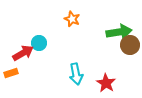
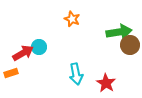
cyan circle: moved 4 px down
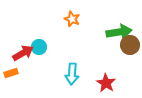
cyan arrow: moved 4 px left; rotated 15 degrees clockwise
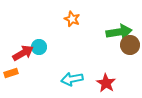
cyan arrow: moved 5 px down; rotated 75 degrees clockwise
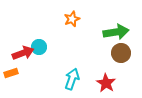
orange star: rotated 28 degrees clockwise
green arrow: moved 3 px left
brown circle: moved 9 px left, 8 px down
red arrow: rotated 10 degrees clockwise
cyan arrow: rotated 120 degrees clockwise
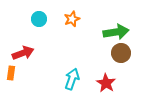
cyan circle: moved 28 px up
orange rectangle: rotated 64 degrees counterclockwise
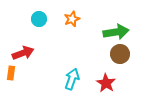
brown circle: moved 1 px left, 1 px down
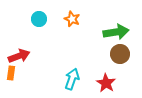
orange star: rotated 28 degrees counterclockwise
red arrow: moved 4 px left, 3 px down
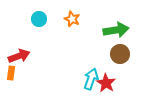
green arrow: moved 2 px up
cyan arrow: moved 19 px right
